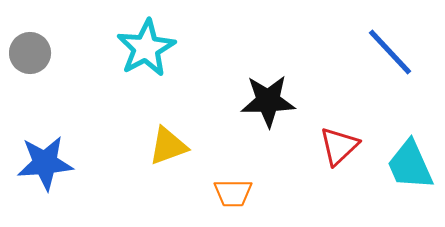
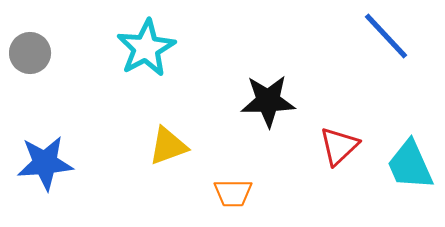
blue line: moved 4 px left, 16 px up
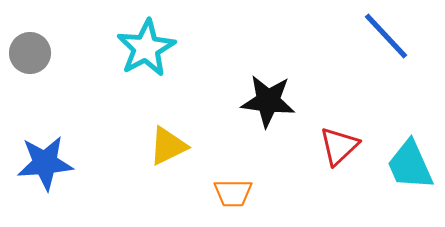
black star: rotated 8 degrees clockwise
yellow triangle: rotated 6 degrees counterclockwise
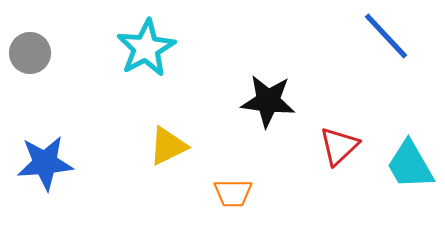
cyan trapezoid: rotated 6 degrees counterclockwise
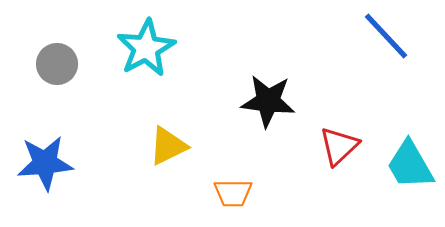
gray circle: moved 27 px right, 11 px down
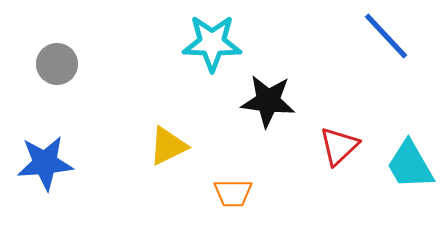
cyan star: moved 66 px right, 5 px up; rotated 30 degrees clockwise
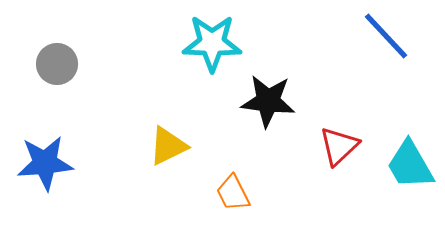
orange trapezoid: rotated 63 degrees clockwise
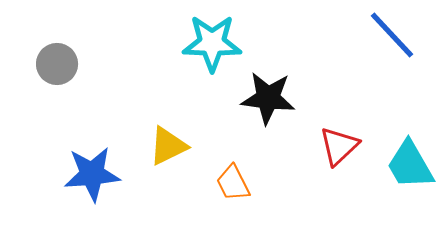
blue line: moved 6 px right, 1 px up
black star: moved 3 px up
blue star: moved 47 px right, 11 px down
orange trapezoid: moved 10 px up
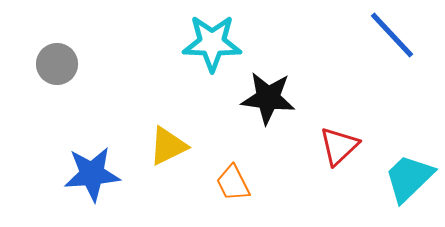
cyan trapezoid: moved 1 px left, 13 px down; rotated 76 degrees clockwise
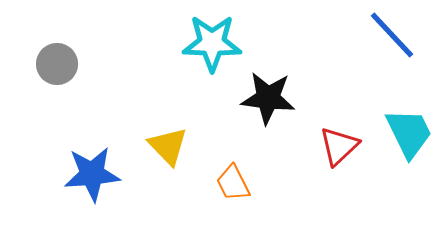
yellow triangle: rotated 48 degrees counterclockwise
cyan trapezoid: moved 45 px up; rotated 108 degrees clockwise
